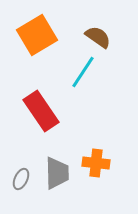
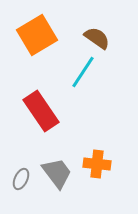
brown semicircle: moved 1 px left, 1 px down
orange cross: moved 1 px right, 1 px down
gray trapezoid: rotated 36 degrees counterclockwise
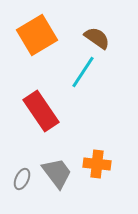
gray ellipse: moved 1 px right
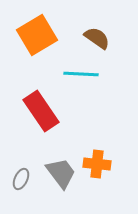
cyan line: moved 2 px left, 2 px down; rotated 60 degrees clockwise
gray trapezoid: moved 4 px right
gray ellipse: moved 1 px left
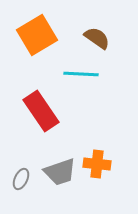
gray trapezoid: moved 1 px left, 1 px up; rotated 108 degrees clockwise
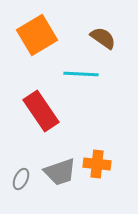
brown semicircle: moved 6 px right
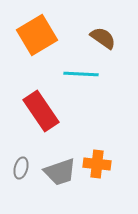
gray ellipse: moved 11 px up; rotated 10 degrees counterclockwise
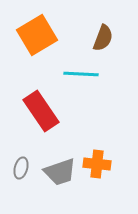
brown semicircle: rotated 76 degrees clockwise
